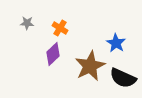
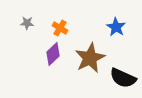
blue star: moved 16 px up
brown star: moved 8 px up
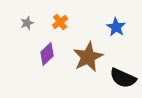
gray star: rotated 24 degrees counterclockwise
orange cross: moved 6 px up; rotated 21 degrees clockwise
purple diamond: moved 6 px left
brown star: moved 2 px left, 1 px up
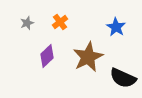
purple diamond: moved 2 px down
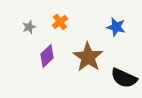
gray star: moved 2 px right, 4 px down
blue star: rotated 18 degrees counterclockwise
brown star: rotated 12 degrees counterclockwise
black semicircle: moved 1 px right
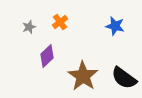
blue star: moved 1 px left, 1 px up
brown star: moved 5 px left, 19 px down
black semicircle: rotated 12 degrees clockwise
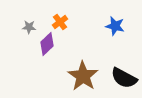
gray star: rotated 24 degrees clockwise
purple diamond: moved 12 px up
black semicircle: rotated 8 degrees counterclockwise
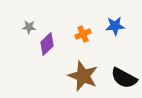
orange cross: moved 23 px right, 12 px down; rotated 14 degrees clockwise
blue star: rotated 18 degrees counterclockwise
brown star: rotated 12 degrees counterclockwise
